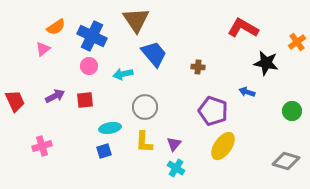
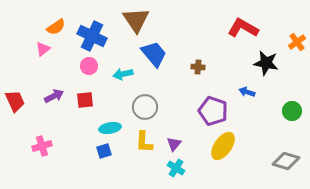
purple arrow: moved 1 px left
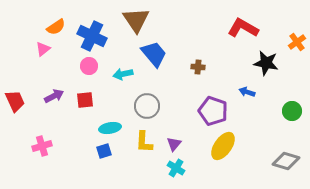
gray circle: moved 2 px right, 1 px up
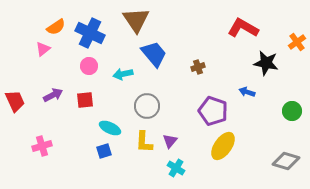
blue cross: moved 2 px left, 3 px up
brown cross: rotated 24 degrees counterclockwise
purple arrow: moved 1 px left, 1 px up
cyan ellipse: rotated 35 degrees clockwise
purple triangle: moved 4 px left, 3 px up
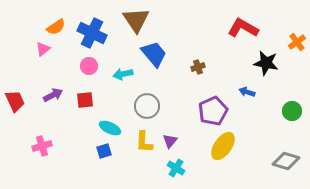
blue cross: moved 2 px right
purple pentagon: rotated 28 degrees clockwise
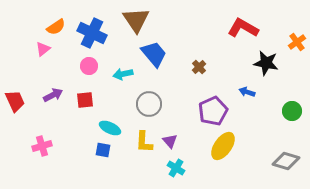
brown cross: moved 1 px right; rotated 24 degrees counterclockwise
gray circle: moved 2 px right, 2 px up
purple triangle: rotated 21 degrees counterclockwise
blue square: moved 1 px left, 1 px up; rotated 28 degrees clockwise
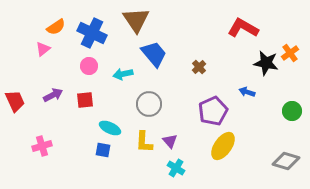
orange cross: moved 7 px left, 11 px down
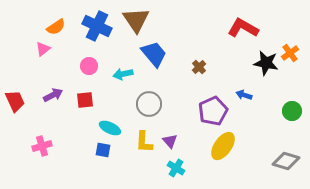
blue cross: moved 5 px right, 7 px up
blue arrow: moved 3 px left, 3 px down
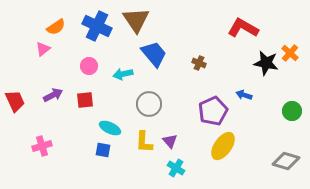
orange cross: rotated 12 degrees counterclockwise
brown cross: moved 4 px up; rotated 24 degrees counterclockwise
